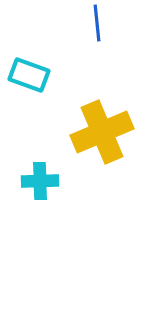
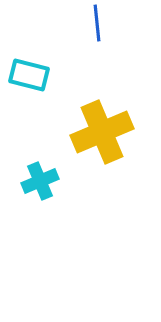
cyan rectangle: rotated 6 degrees counterclockwise
cyan cross: rotated 21 degrees counterclockwise
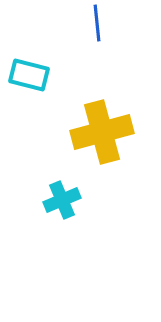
yellow cross: rotated 8 degrees clockwise
cyan cross: moved 22 px right, 19 px down
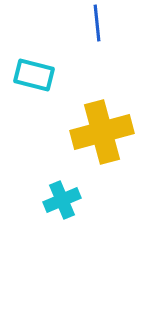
cyan rectangle: moved 5 px right
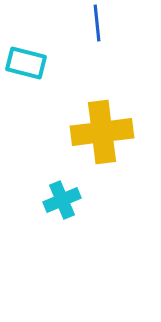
cyan rectangle: moved 8 px left, 12 px up
yellow cross: rotated 8 degrees clockwise
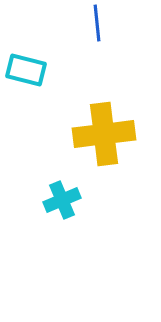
cyan rectangle: moved 7 px down
yellow cross: moved 2 px right, 2 px down
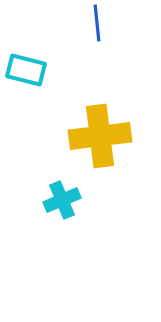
yellow cross: moved 4 px left, 2 px down
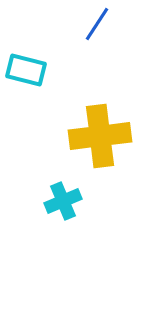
blue line: moved 1 px down; rotated 39 degrees clockwise
cyan cross: moved 1 px right, 1 px down
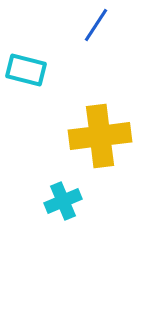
blue line: moved 1 px left, 1 px down
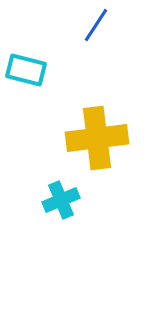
yellow cross: moved 3 px left, 2 px down
cyan cross: moved 2 px left, 1 px up
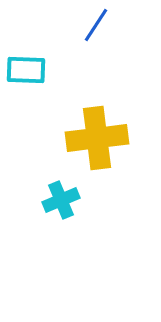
cyan rectangle: rotated 12 degrees counterclockwise
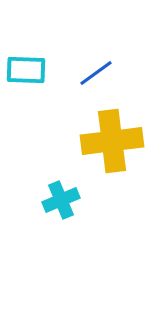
blue line: moved 48 px down; rotated 21 degrees clockwise
yellow cross: moved 15 px right, 3 px down
